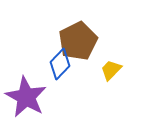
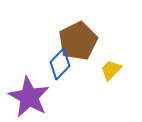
purple star: moved 3 px right
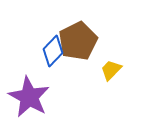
blue diamond: moved 7 px left, 13 px up
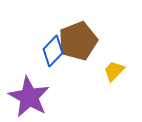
brown pentagon: rotated 6 degrees clockwise
yellow trapezoid: moved 3 px right, 1 px down
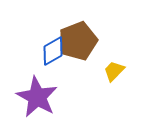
blue diamond: rotated 16 degrees clockwise
purple star: moved 8 px right
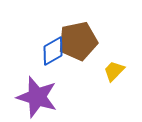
brown pentagon: rotated 9 degrees clockwise
purple star: rotated 12 degrees counterclockwise
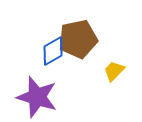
brown pentagon: moved 2 px up
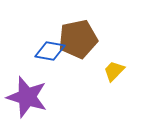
blue diamond: moved 3 px left; rotated 40 degrees clockwise
purple star: moved 10 px left
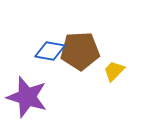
brown pentagon: moved 2 px right, 12 px down; rotated 9 degrees clockwise
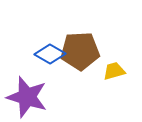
blue diamond: moved 3 px down; rotated 20 degrees clockwise
yellow trapezoid: rotated 30 degrees clockwise
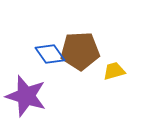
blue diamond: rotated 24 degrees clockwise
purple star: moved 1 px left, 1 px up
